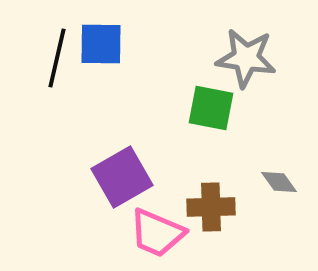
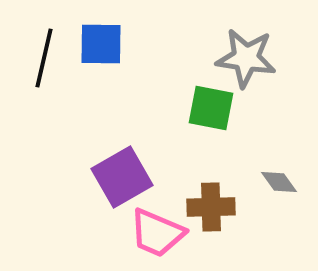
black line: moved 13 px left
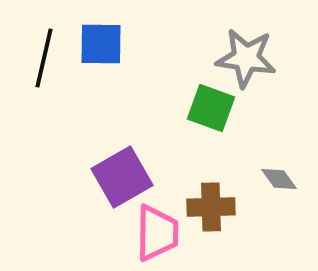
green square: rotated 9 degrees clockwise
gray diamond: moved 3 px up
pink trapezoid: rotated 112 degrees counterclockwise
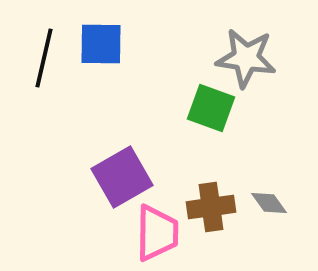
gray diamond: moved 10 px left, 24 px down
brown cross: rotated 6 degrees counterclockwise
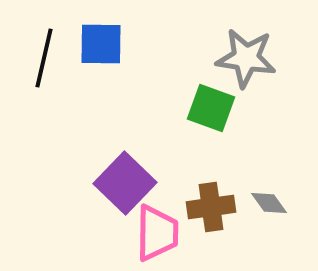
purple square: moved 3 px right, 6 px down; rotated 16 degrees counterclockwise
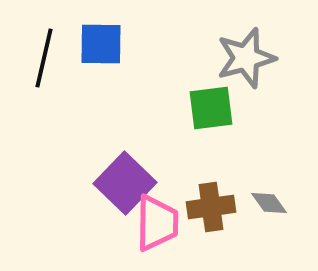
gray star: rotated 24 degrees counterclockwise
green square: rotated 27 degrees counterclockwise
pink trapezoid: moved 10 px up
